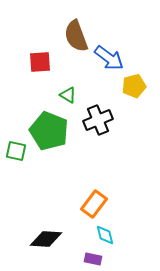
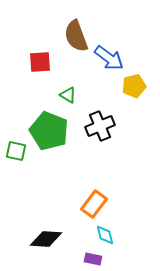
black cross: moved 2 px right, 6 px down
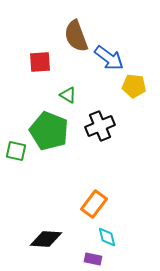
yellow pentagon: rotated 20 degrees clockwise
cyan diamond: moved 2 px right, 2 px down
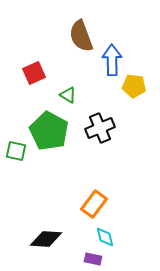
brown semicircle: moved 5 px right
blue arrow: moved 3 px right, 2 px down; rotated 128 degrees counterclockwise
red square: moved 6 px left, 11 px down; rotated 20 degrees counterclockwise
black cross: moved 2 px down
green pentagon: rotated 6 degrees clockwise
cyan diamond: moved 2 px left
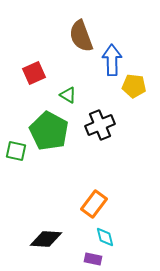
black cross: moved 3 px up
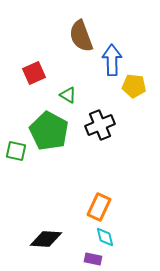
orange rectangle: moved 5 px right, 3 px down; rotated 12 degrees counterclockwise
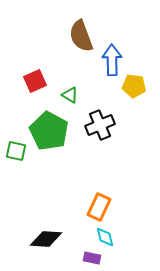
red square: moved 1 px right, 8 px down
green triangle: moved 2 px right
purple rectangle: moved 1 px left, 1 px up
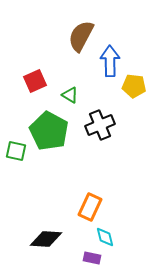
brown semicircle: rotated 48 degrees clockwise
blue arrow: moved 2 px left, 1 px down
orange rectangle: moved 9 px left
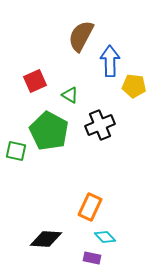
cyan diamond: rotated 30 degrees counterclockwise
